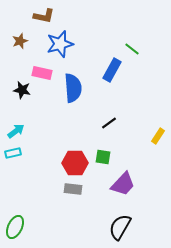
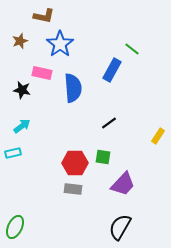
blue star: rotated 20 degrees counterclockwise
cyan arrow: moved 6 px right, 5 px up
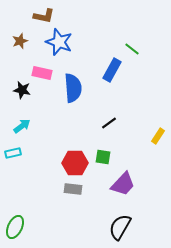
blue star: moved 1 px left, 2 px up; rotated 16 degrees counterclockwise
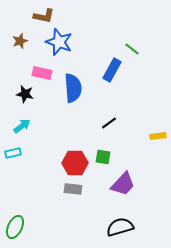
black star: moved 3 px right, 4 px down
yellow rectangle: rotated 49 degrees clockwise
black semicircle: rotated 44 degrees clockwise
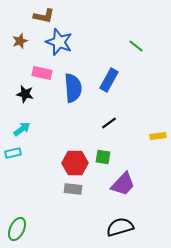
green line: moved 4 px right, 3 px up
blue rectangle: moved 3 px left, 10 px down
cyan arrow: moved 3 px down
green ellipse: moved 2 px right, 2 px down
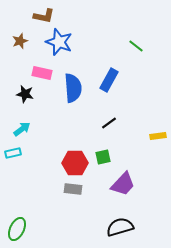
green square: rotated 21 degrees counterclockwise
